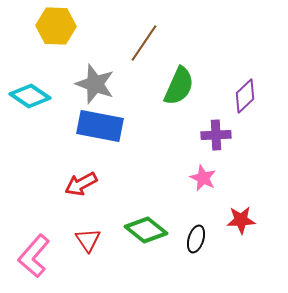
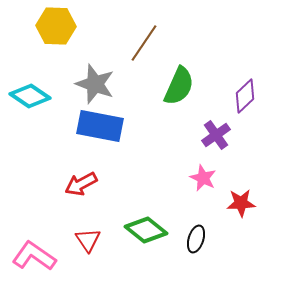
purple cross: rotated 32 degrees counterclockwise
red star: moved 17 px up
pink L-shape: rotated 84 degrees clockwise
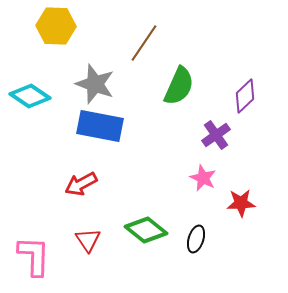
pink L-shape: rotated 57 degrees clockwise
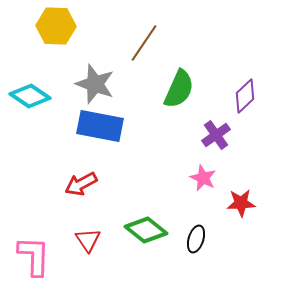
green semicircle: moved 3 px down
